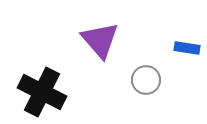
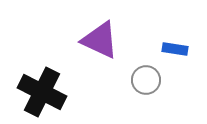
purple triangle: rotated 24 degrees counterclockwise
blue rectangle: moved 12 px left, 1 px down
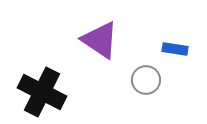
purple triangle: rotated 9 degrees clockwise
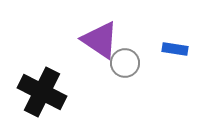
gray circle: moved 21 px left, 17 px up
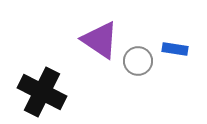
gray circle: moved 13 px right, 2 px up
